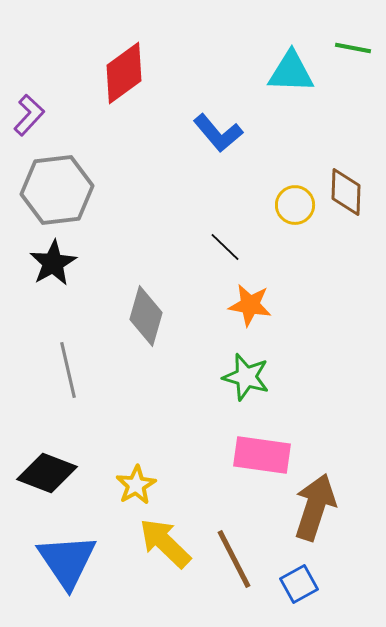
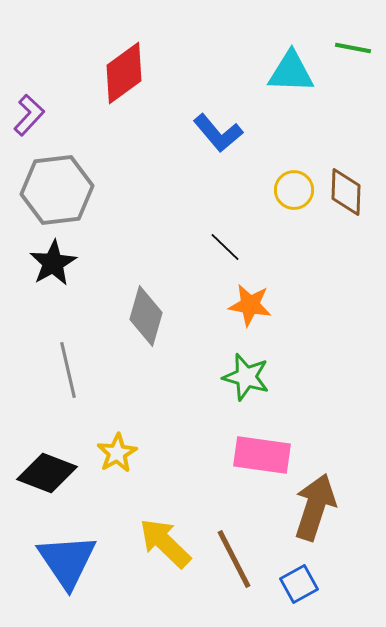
yellow circle: moved 1 px left, 15 px up
yellow star: moved 19 px left, 32 px up
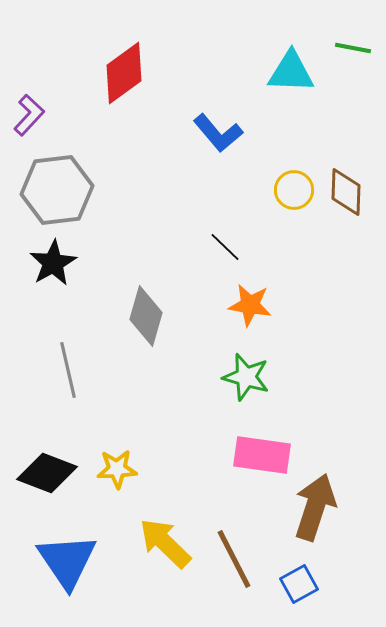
yellow star: moved 16 px down; rotated 27 degrees clockwise
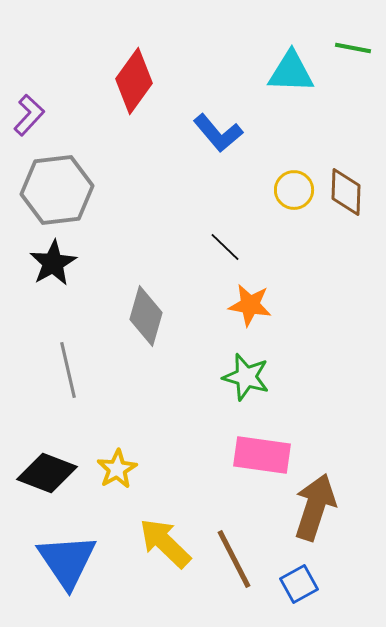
red diamond: moved 10 px right, 8 px down; rotated 18 degrees counterclockwise
yellow star: rotated 27 degrees counterclockwise
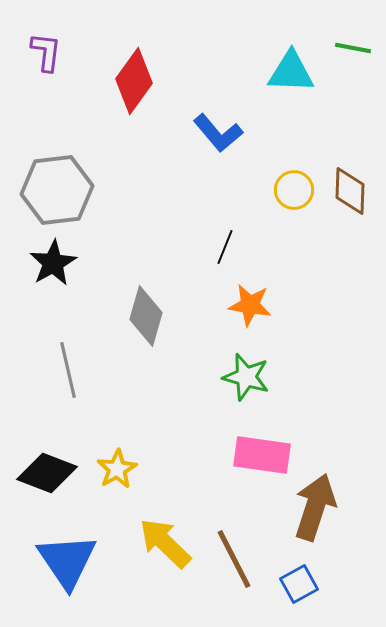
purple L-shape: moved 17 px right, 63 px up; rotated 36 degrees counterclockwise
brown diamond: moved 4 px right, 1 px up
black line: rotated 68 degrees clockwise
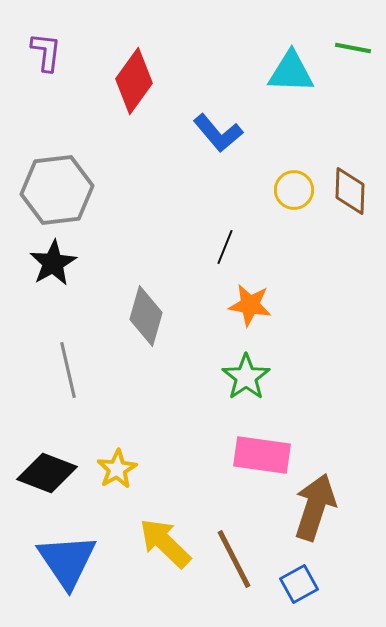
green star: rotated 21 degrees clockwise
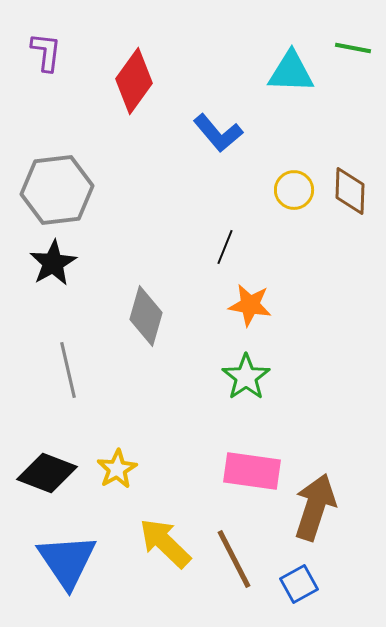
pink rectangle: moved 10 px left, 16 px down
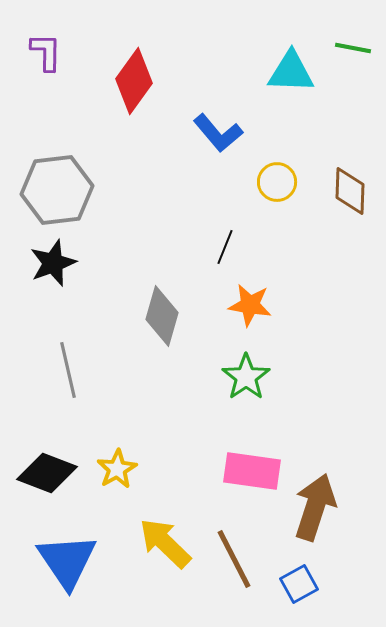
purple L-shape: rotated 6 degrees counterclockwise
yellow circle: moved 17 px left, 8 px up
black star: rotated 9 degrees clockwise
gray diamond: moved 16 px right
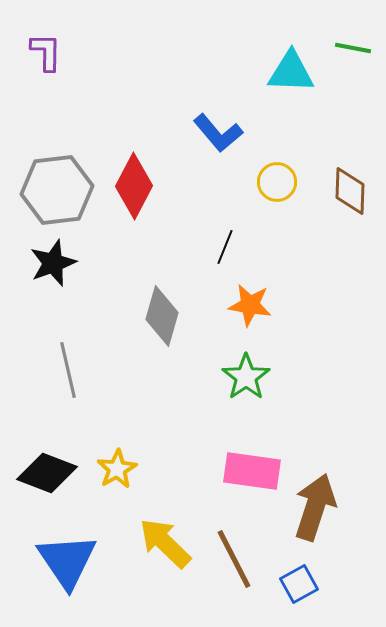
red diamond: moved 105 px down; rotated 8 degrees counterclockwise
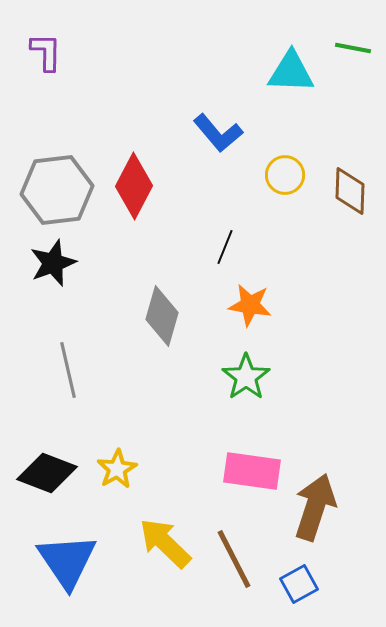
yellow circle: moved 8 px right, 7 px up
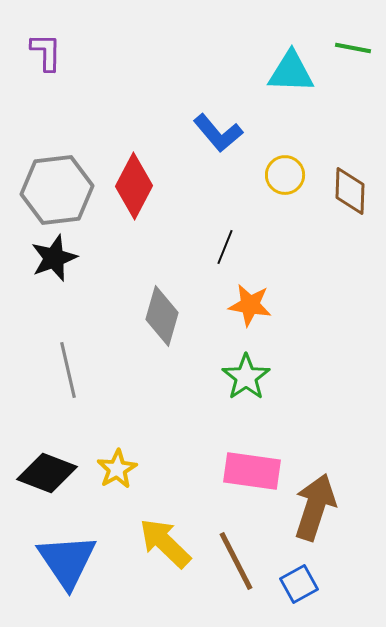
black star: moved 1 px right, 5 px up
brown line: moved 2 px right, 2 px down
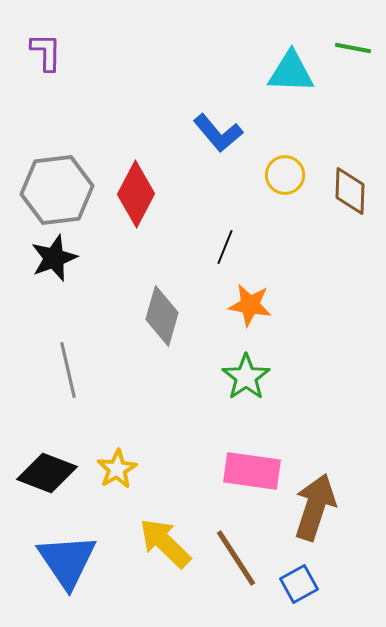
red diamond: moved 2 px right, 8 px down
brown line: moved 3 px up; rotated 6 degrees counterclockwise
